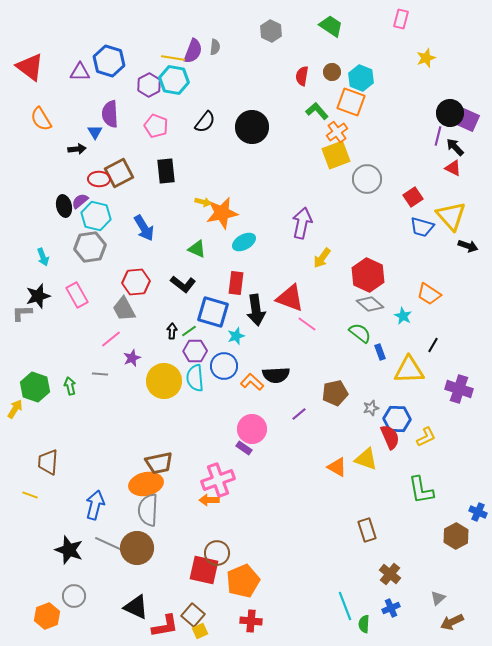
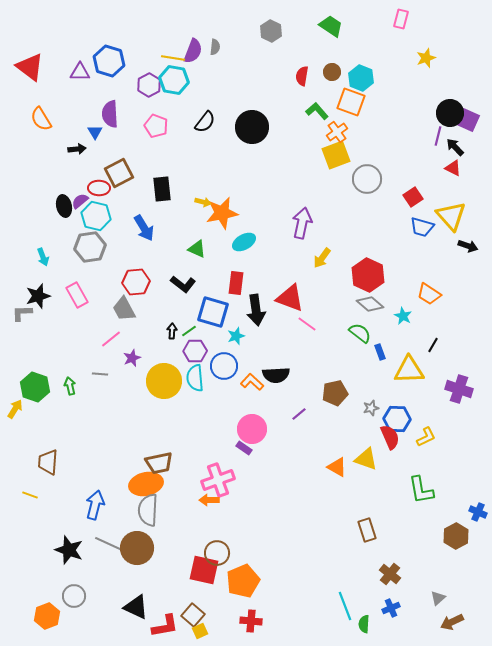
black rectangle at (166, 171): moved 4 px left, 18 px down
red ellipse at (99, 179): moved 9 px down
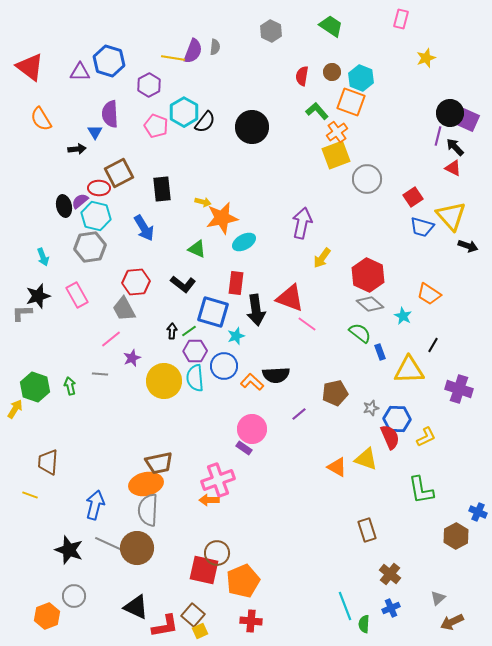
cyan hexagon at (174, 80): moved 10 px right, 32 px down; rotated 20 degrees clockwise
orange star at (222, 213): moved 5 px down
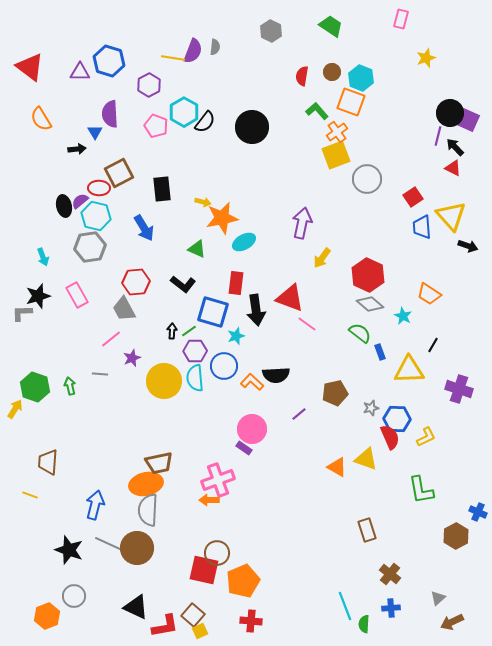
blue trapezoid at (422, 227): rotated 70 degrees clockwise
blue cross at (391, 608): rotated 18 degrees clockwise
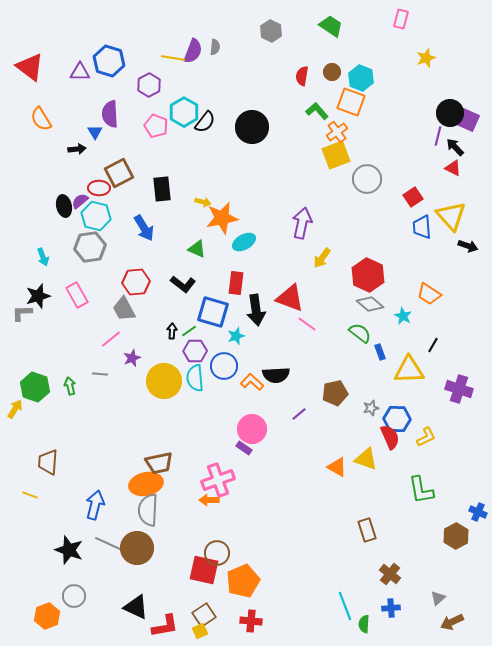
brown square at (193, 615): moved 11 px right; rotated 15 degrees clockwise
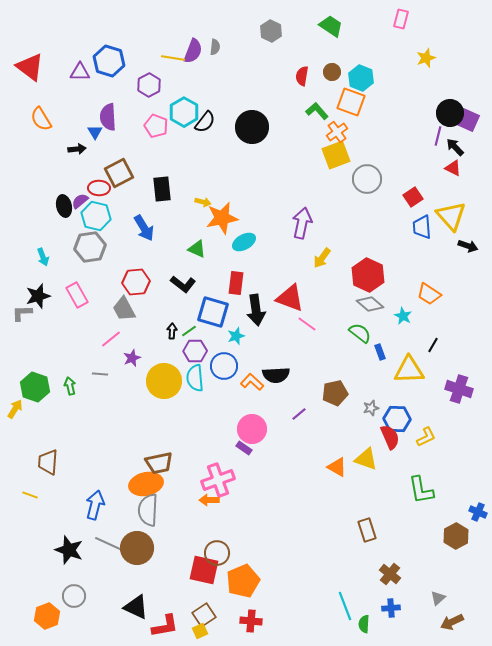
purple semicircle at (110, 114): moved 2 px left, 3 px down
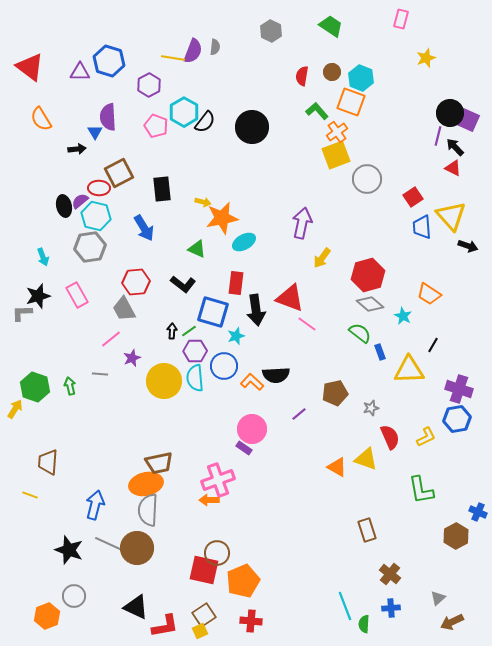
red hexagon at (368, 275): rotated 20 degrees clockwise
blue hexagon at (397, 419): moved 60 px right; rotated 12 degrees counterclockwise
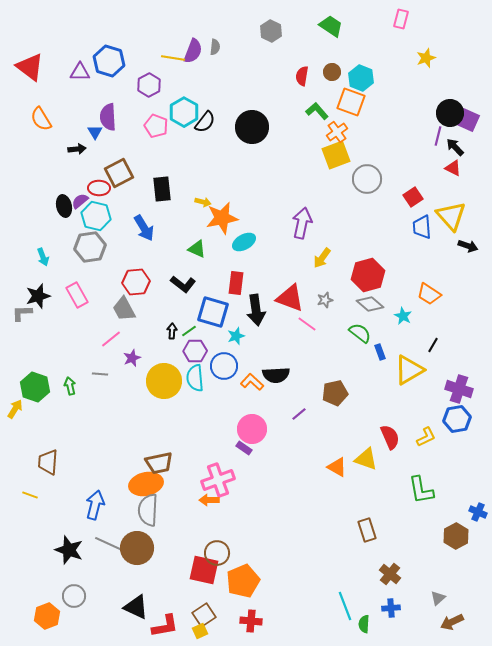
yellow triangle at (409, 370): rotated 28 degrees counterclockwise
gray star at (371, 408): moved 46 px left, 108 px up
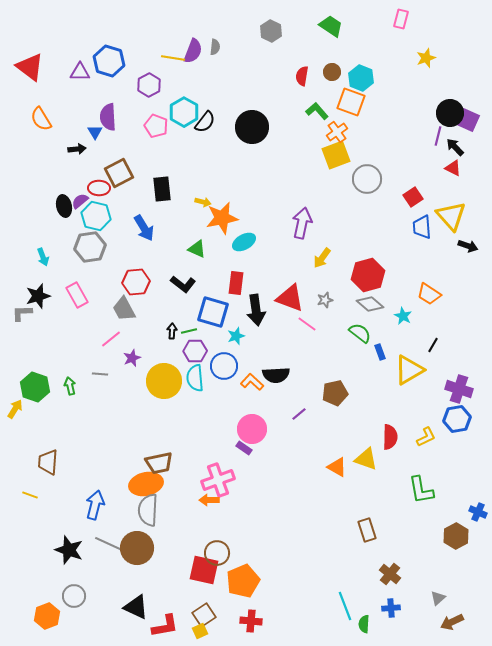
green line at (189, 331): rotated 21 degrees clockwise
red semicircle at (390, 437): rotated 25 degrees clockwise
